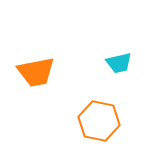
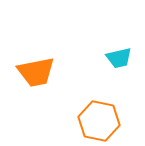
cyan trapezoid: moved 5 px up
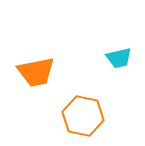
orange hexagon: moved 16 px left, 5 px up
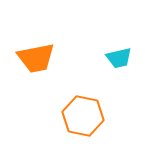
orange trapezoid: moved 14 px up
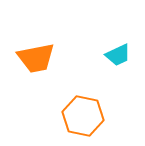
cyan trapezoid: moved 1 px left, 3 px up; rotated 12 degrees counterclockwise
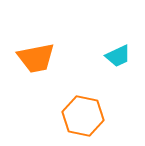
cyan trapezoid: moved 1 px down
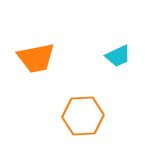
orange hexagon: rotated 15 degrees counterclockwise
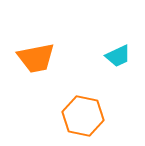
orange hexagon: rotated 15 degrees clockwise
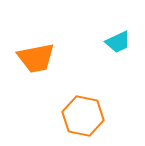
cyan trapezoid: moved 14 px up
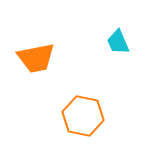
cyan trapezoid: rotated 92 degrees clockwise
